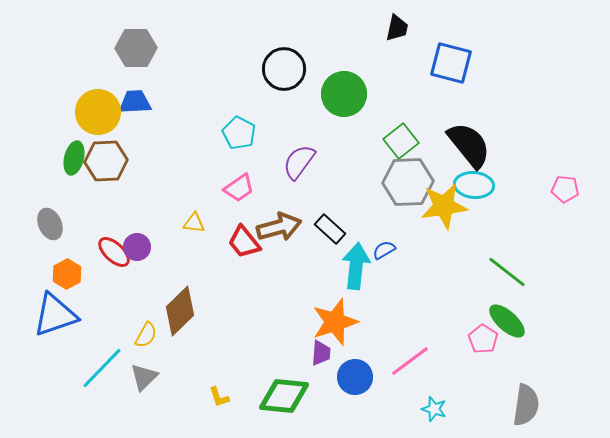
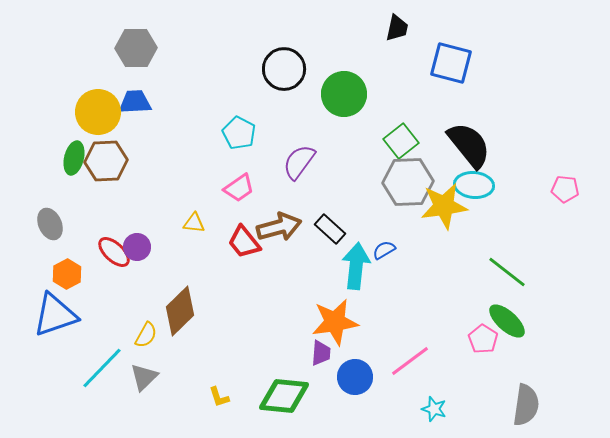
orange star at (335, 322): rotated 9 degrees clockwise
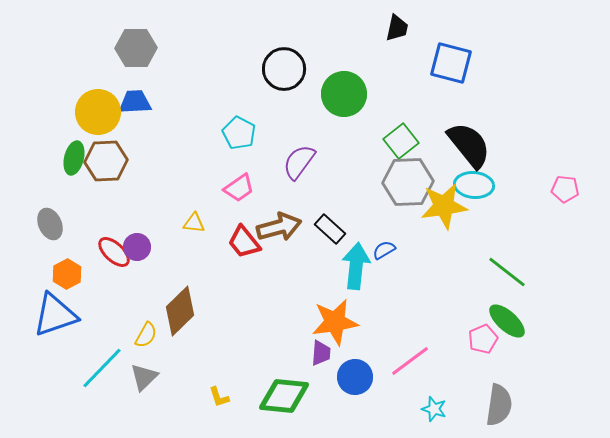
pink pentagon at (483, 339): rotated 16 degrees clockwise
gray semicircle at (526, 405): moved 27 px left
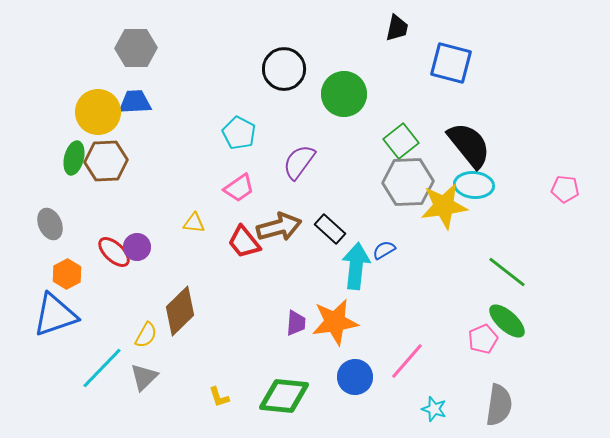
purple trapezoid at (321, 353): moved 25 px left, 30 px up
pink line at (410, 361): moved 3 px left; rotated 12 degrees counterclockwise
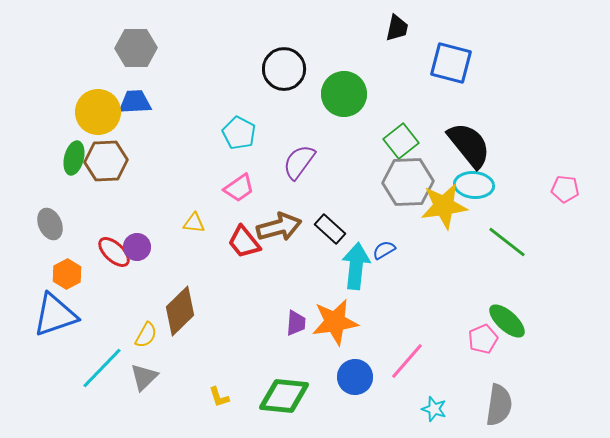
green line at (507, 272): moved 30 px up
